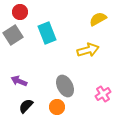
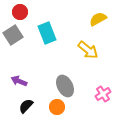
yellow arrow: rotated 55 degrees clockwise
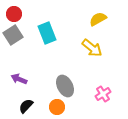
red circle: moved 6 px left, 2 px down
yellow arrow: moved 4 px right, 2 px up
purple arrow: moved 2 px up
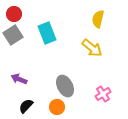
yellow semicircle: rotated 48 degrees counterclockwise
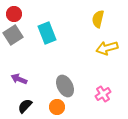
yellow arrow: moved 15 px right; rotated 125 degrees clockwise
black semicircle: moved 1 px left
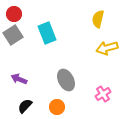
gray ellipse: moved 1 px right, 6 px up
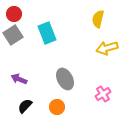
gray ellipse: moved 1 px left, 1 px up
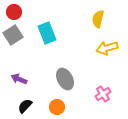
red circle: moved 2 px up
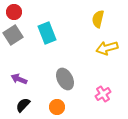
black semicircle: moved 2 px left, 1 px up
